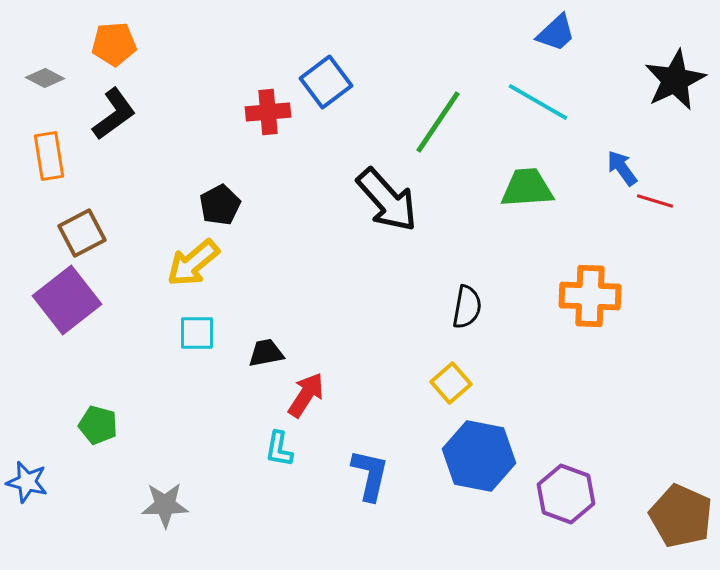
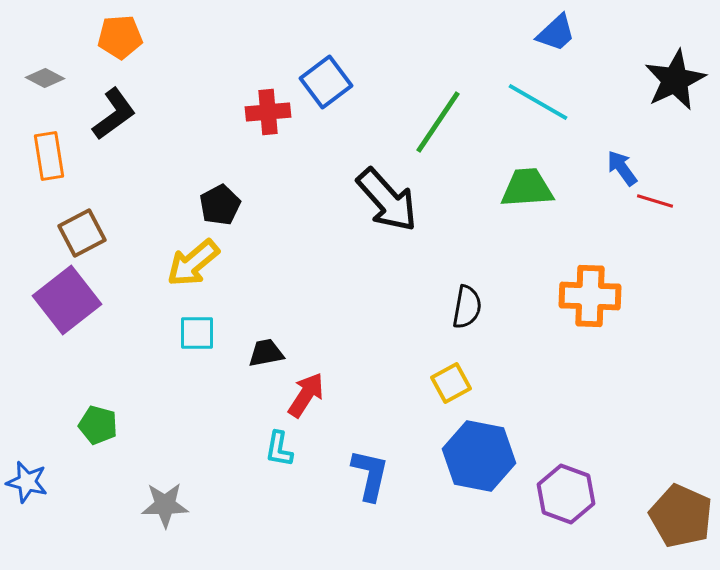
orange pentagon: moved 6 px right, 7 px up
yellow square: rotated 12 degrees clockwise
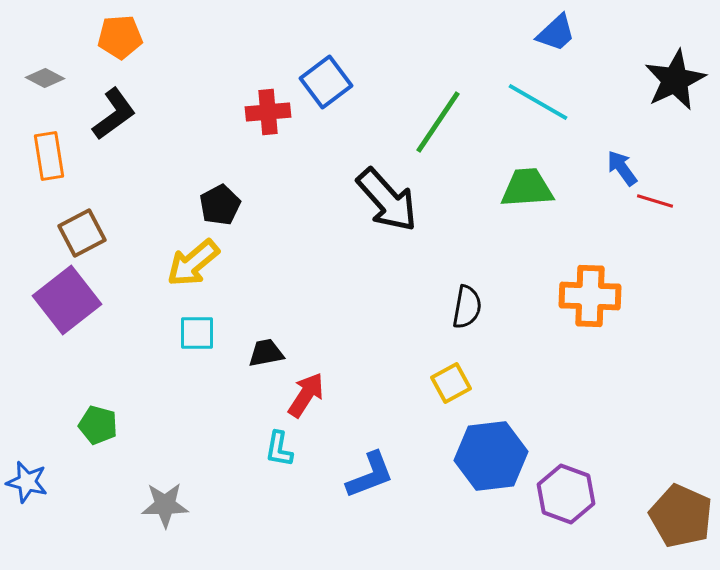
blue hexagon: moved 12 px right; rotated 18 degrees counterclockwise
blue L-shape: rotated 56 degrees clockwise
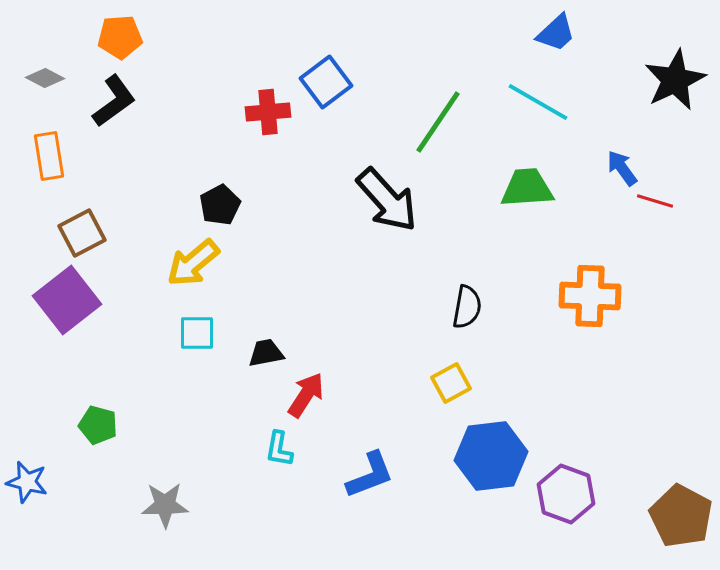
black L-shape: moved 13 px up
brown pentagon: rotated 4 degrees clockwise
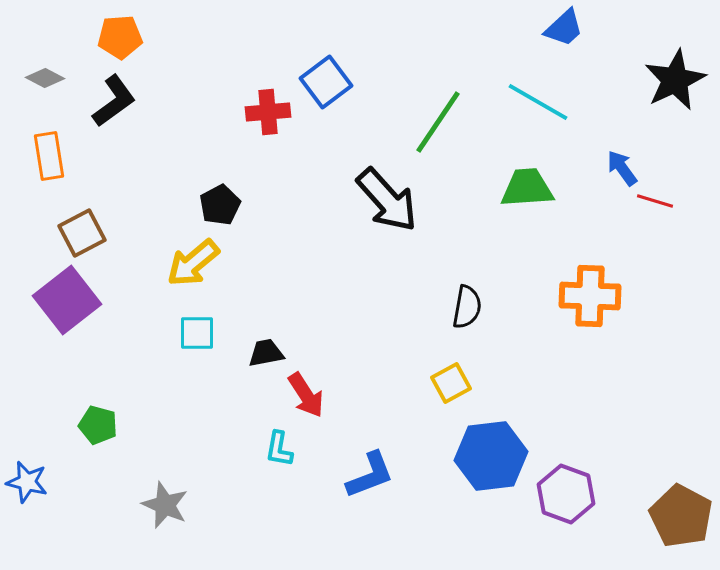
blue trapezoid: moved 8 px right, 5 px up
red arrow: rotated 114 degrees clockwise
gray star: rotated 24 degrees clockwise
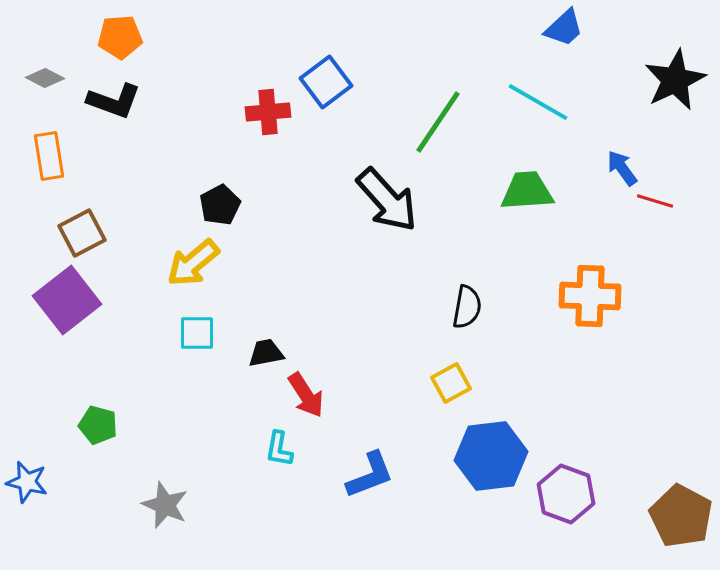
black L-shape: rotated 56 degrees clockwise
green trapezoid: moved 3 px down
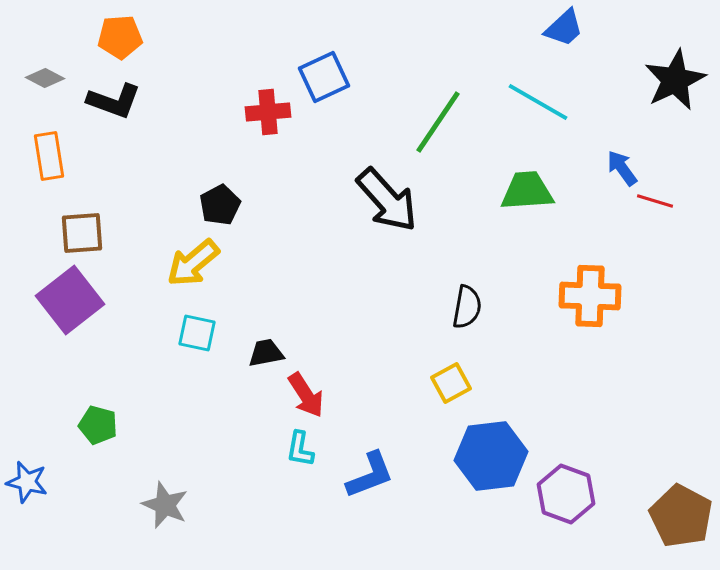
blue square: moved 2 px left, 5 px up; rotated 12 degrees clockwise
brown square: rotated 24 degrees clockwise
purple square: moved 3 px right
cyan square: rotated 12 degrees clockwise
cyan L-shape: moved 21 px right
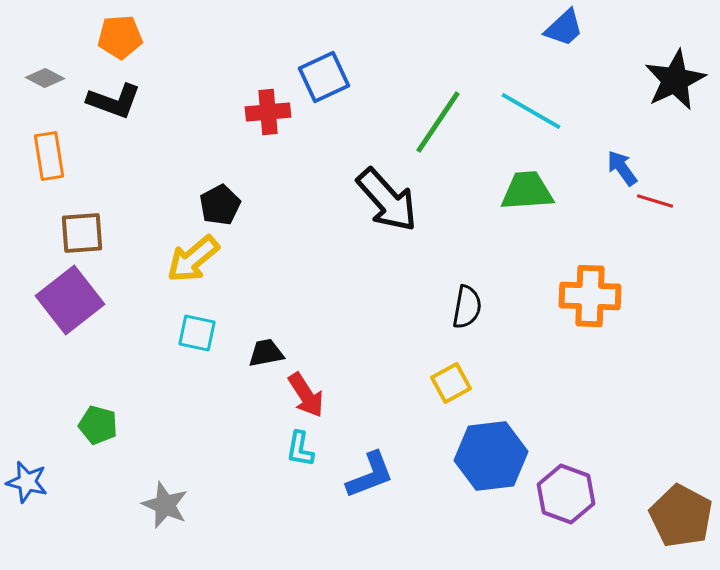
cyan line: moved 7 px left, 9 px down
yellow arrow: moved 4 px up
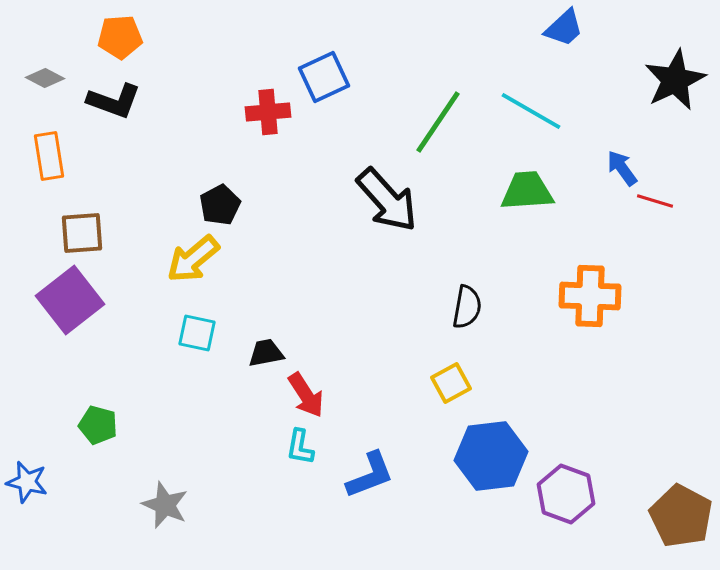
cyan L-shape: moved 2 px up
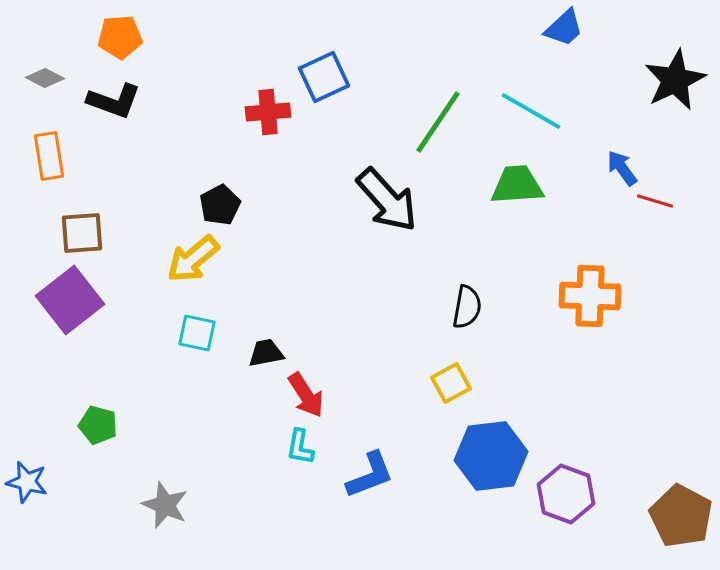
green trapezoid: moved 10 px left, 6 px up
